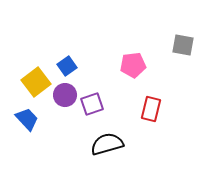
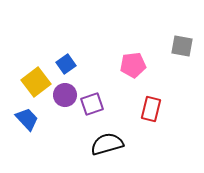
gray square: moved 1 px left, 1 px down
blue square: moved 1 px left, 2 px up
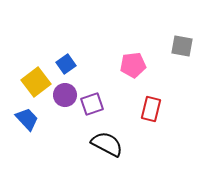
black semicircle: rotated 44 degrees clockwise
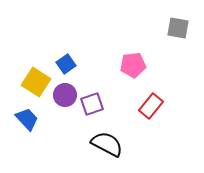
gray square: moved 4 px left, 18 px up
yellow square: rotated 20 degrees counterclockwise
red rectangle: moved 3 px up; rotated 25 degrees clockwise
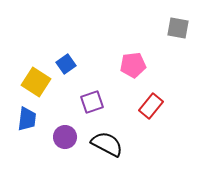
purple circle: moved 42 px down
purple square: moved 2 px up
blue trapezoid: rotated 50 degrees clockwise
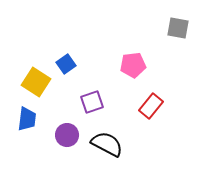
purple circle: moved 2 px right, 2 px up
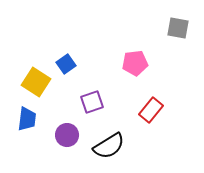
pink pentagon: moved 2 px right, 2 px up
red rectangle: moved 4 px down
black semicircle: moved 2 px right, 2 px down; rotated 120 degrees clockwise
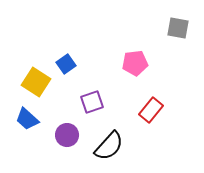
blue trapezoid: rotated 125 degrees clockwise
black semicircle: rotated 16 degrees counterclockwise
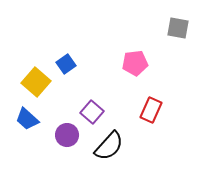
yellow square: rotated 8 degrees clockwise
purple square: moved 10 px down; rotated 30 degrees counterclockwise
red rectangle: rotated 15 degrees counterclockwise
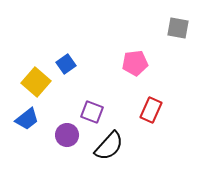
purple square: rotated 20 degrees counterclockwise
blue trapezoid: rotated 80 degrees counterclockwise
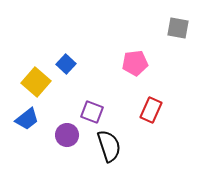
blue square: rotated 12 degrees counterclockwise
black semicircle: rotated 60 degrees counterclockwise
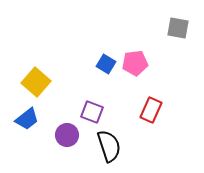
blue square: moved 40 px right; rotated 12 degrees counterclockwise
